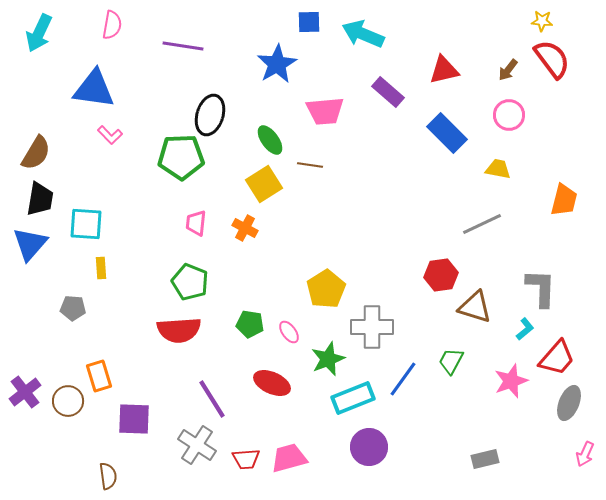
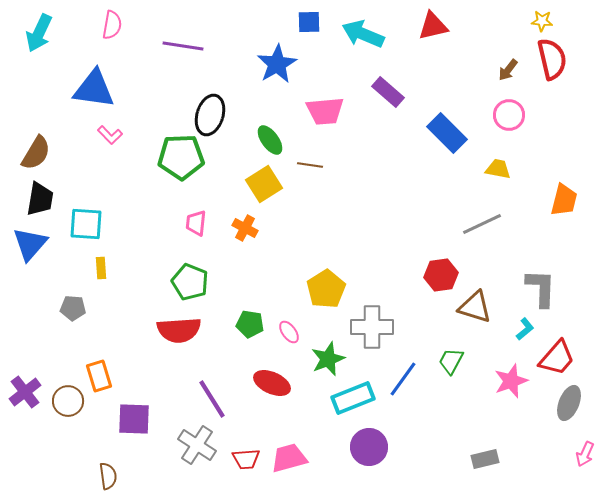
red semicircle at (552, 59): rotated 24 degrees clockwise
red triangle at (444, 70): moved 11 px left, 44 px up
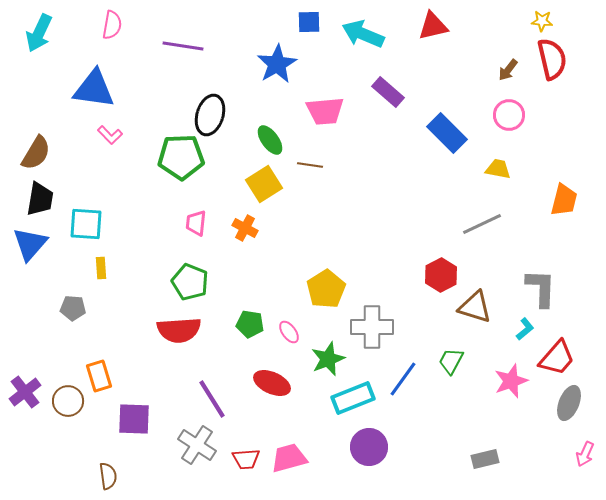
red hexagon at (441, 275): rotated 20 degrees counterclockwise
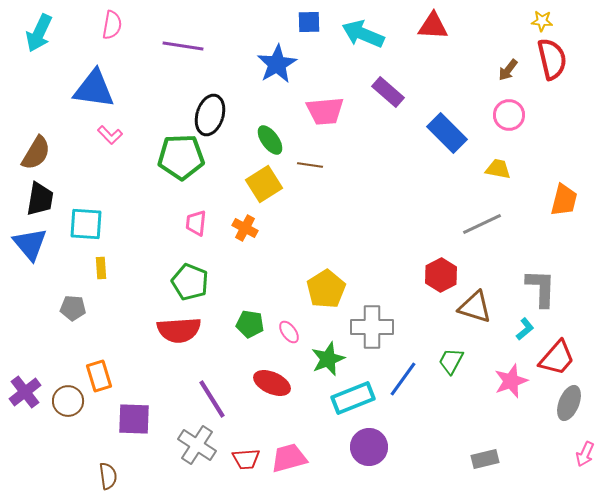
red triangle at (433, 26): rotated 16 degrees clockwise
blue triangle at (30, 244): rotated 21 degrees counterclockwise
